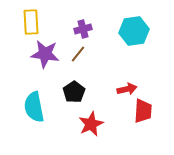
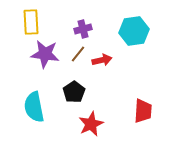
red arrow: moved 25 px left, 29 px up
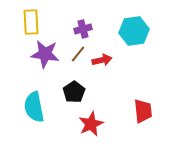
red trapezoid: rotated 10 degrees counterclockwise
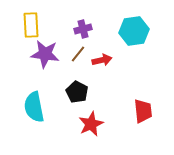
yellow rectangle: moved 3 px down
black pentagon: moved 3 px right; rotated 10 degrees counterclockwise
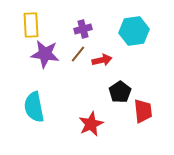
black pentagon: moved 43 px right; rotated 10 degrees clockwise
